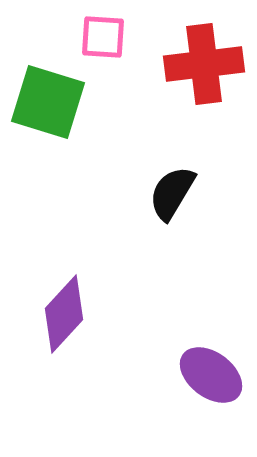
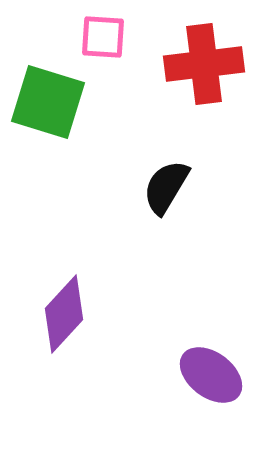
black semicircle: moved 6 px left, 6 px up
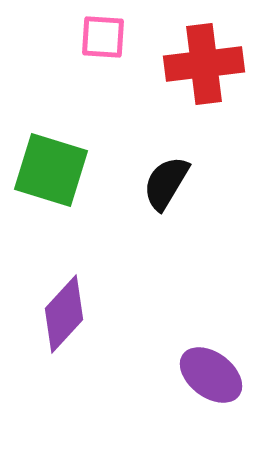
green square: moved 3 px right, 68 px down
black semicircle: moved 4 px up
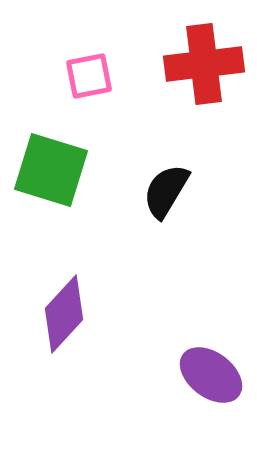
pink square: moved 14 px left, 39 px down; rotated 15 degrees counterclockwise
black semicircle: moved 8 px down
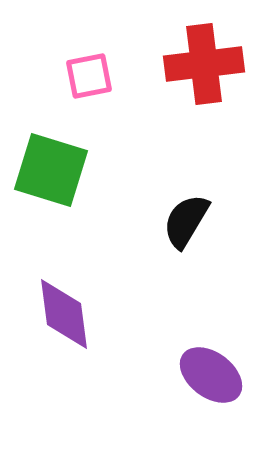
black semicircle: moved 20 px right, 30 px down
purple diamond: rotated 50 degrees counterclockwise
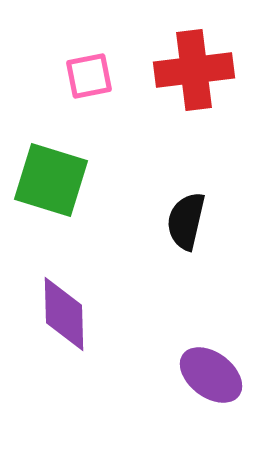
red cross: moved 10 px left, 6 px down
green square: moved 10 px down
black semicircle: rotated 18 degrees counterclockwise
purple diamond: rotated 6 degrees clockwise
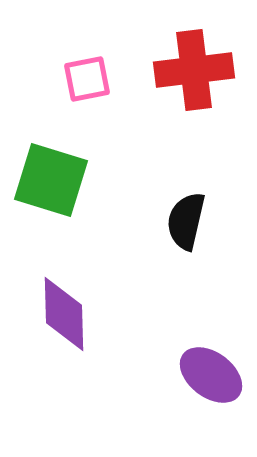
pink square: moved 2 px left, 3 px down
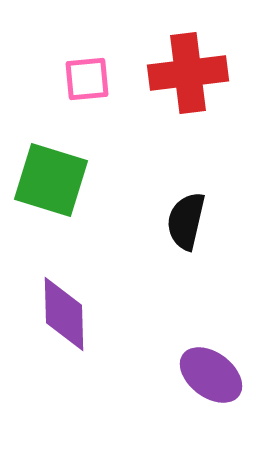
red cross: moved 6 px left, 3 px down
pink square: rotated 6 degrees clockwise
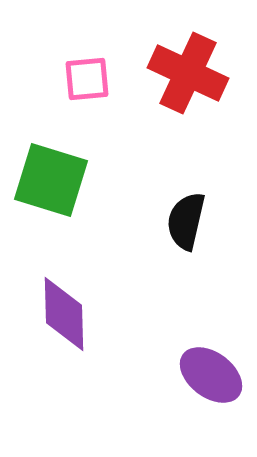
red cross: rotated 32 degrees clockwise
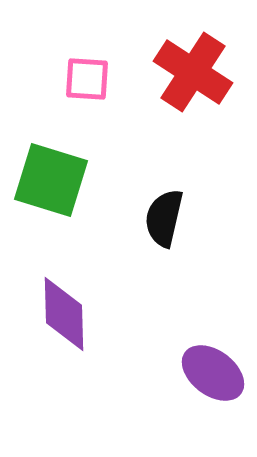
red cross: moved 5 px right, 1 px up; rotated 8 degrees clockwise
pink square: rotated 9 degrees clockwise
black semicircle: moved 22 px left, 3 px up
purple ellipse: moved 2 px right, 2 px up
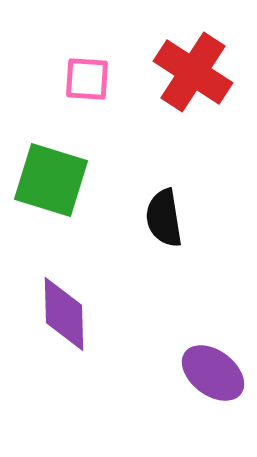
black semicircle: rotated 22 degrees counterclockwise
